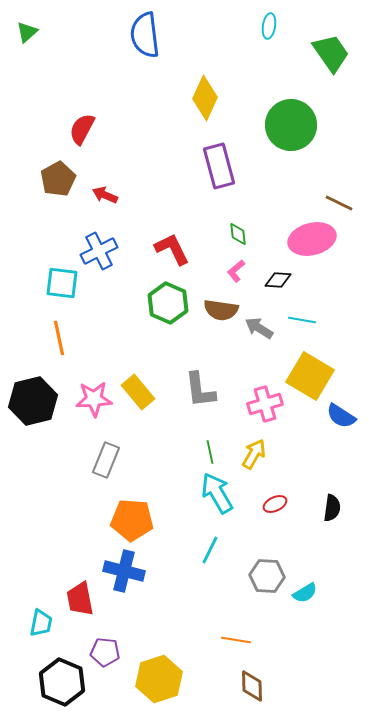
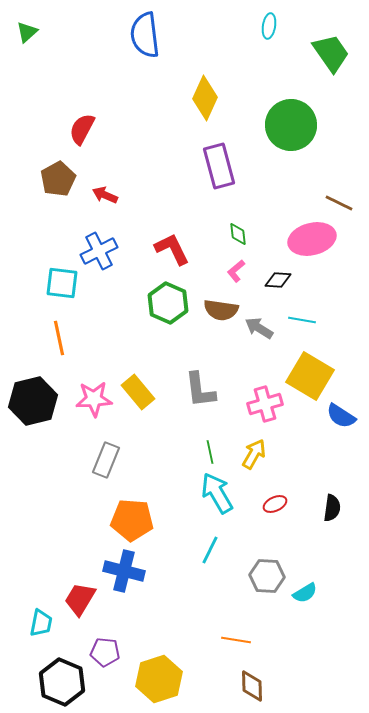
red trapezoid at (80, 599): rotated 42 degrees clockwise
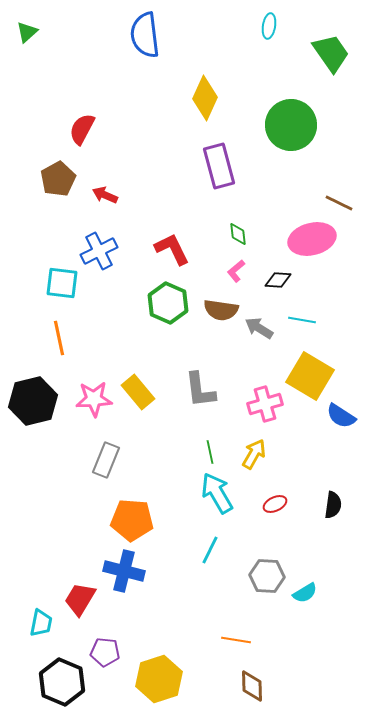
black semicircle at (332, 508): moved 1 px right, 3 px up
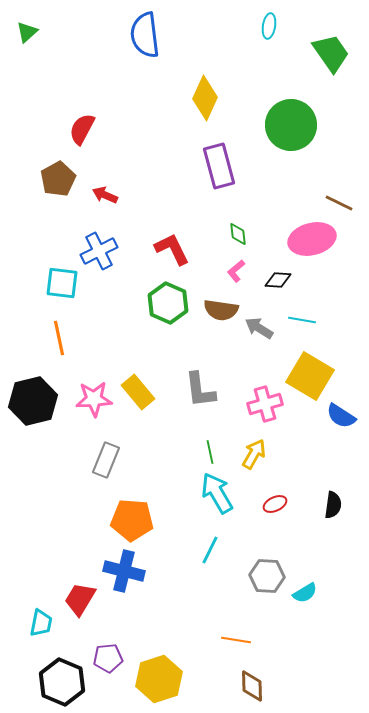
purple pentagon at (105, 652): moved 3 px right, 6 px down; rotated 12 degrees counterclockwise
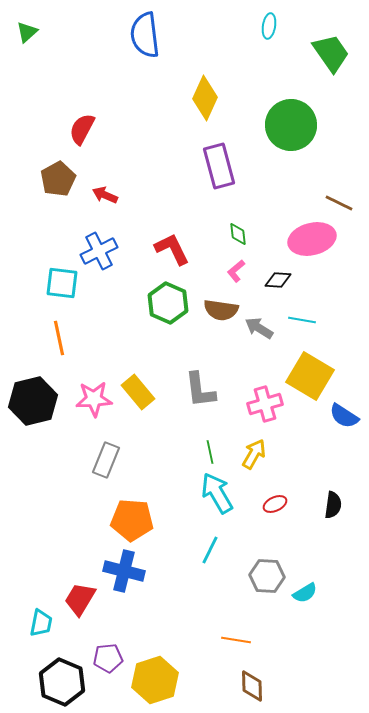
blue semicircle at (341, 416): moved 3 px right
yellow hexagon at (159, 679): moved 4 px left, 1 px down
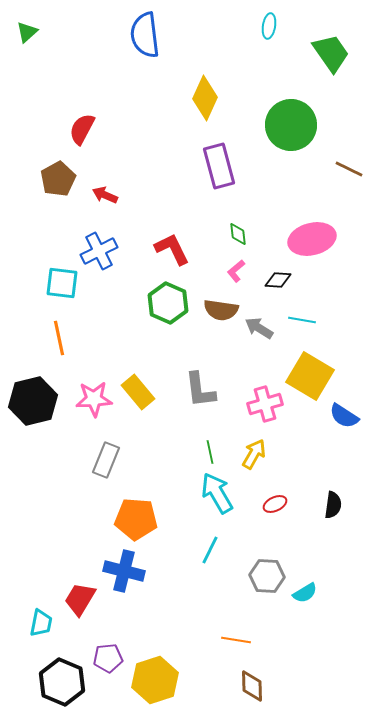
brown line at (339, 203): moved 10 px right, 34 px up
orange pentagon at (132, 520): moved 4 px right, 1 px up
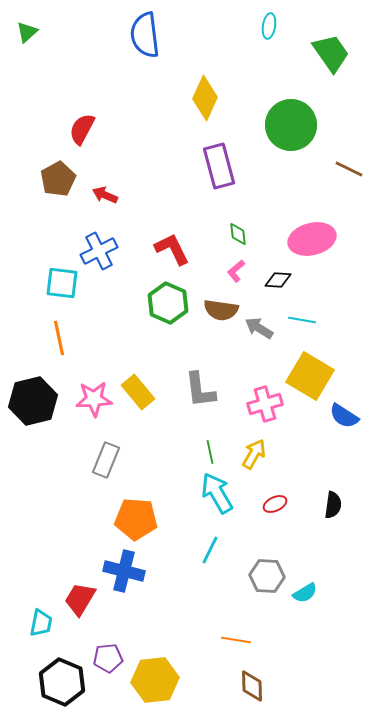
yellow hexagon at (155, 680): rotated 12 degrees clockwise
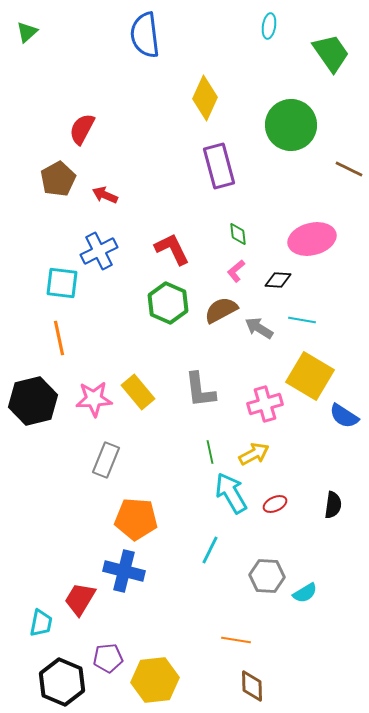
brown semicircle at (221, 310): rotated 144 degrees clockwise
yellow arrow at (254, 454): rotated 32 degrees clockwise
cyan arrow at (217, 493): moved 14 px right
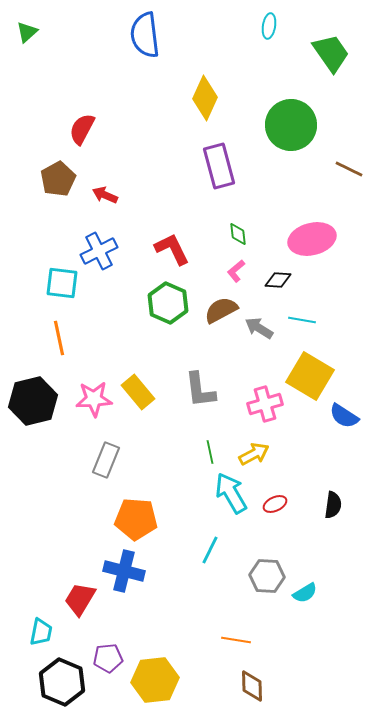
cyan trapezoid at (41, 623): moved 9 px down
